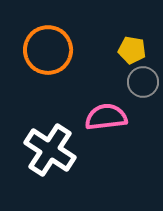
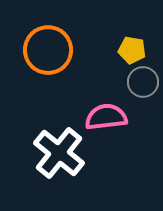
white cross: moved 9 px right, 3 px down; rotated 6 degrees clockwise
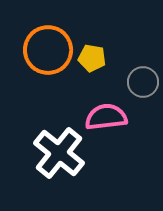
yellow pentagon: moved 40 px left, 8 px down
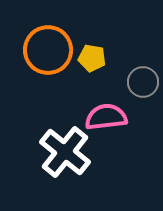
white cross: moved 6 px right, 1 px up
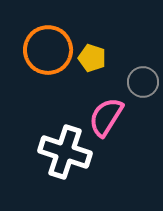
yellow pentagon: rotated 8 degrees clockwise
pink semicircle: rotated 51 degrees counterclockwise
white cross: rotated 21 degrees counterclockwise
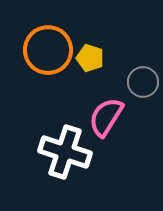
yellow pentagon: moved 2 px left
